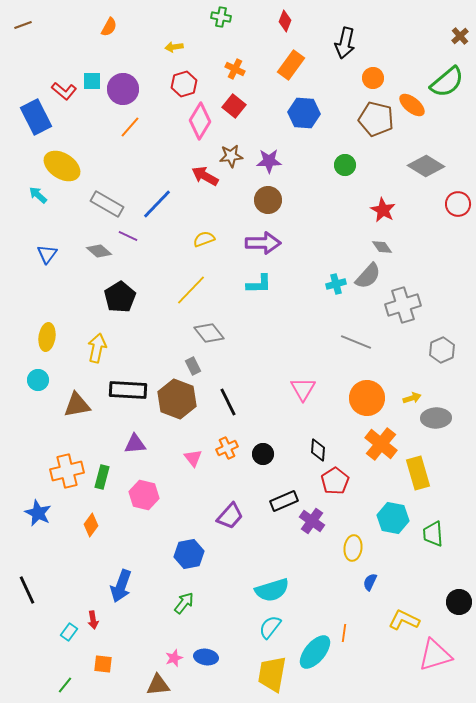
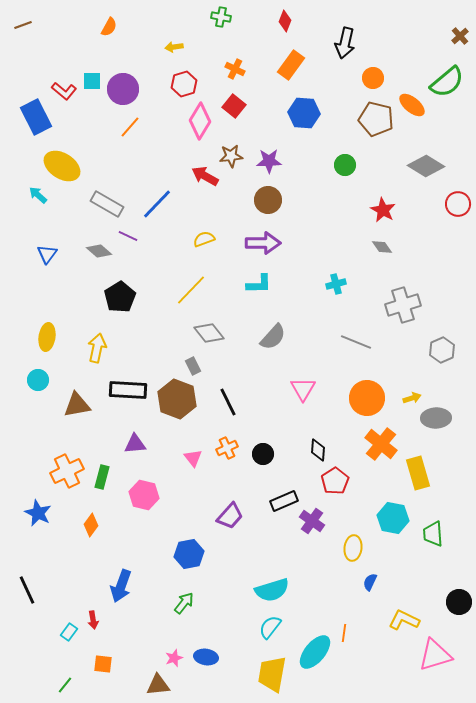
gray semicircle at (368, 276): moved 95 px left, 61 px down
orange cross at (67, 471): rotated 12 degrees counterclockwise
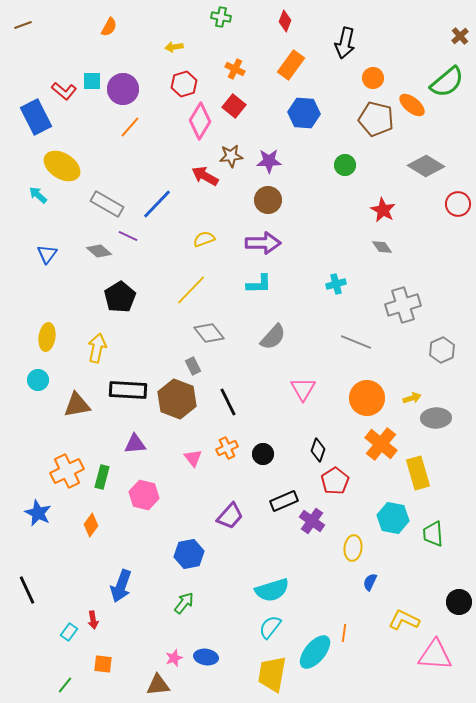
black diamond at (318, 450): rotated 15 degrees clockwise
pink triangle at (435, 655): rotated 21 degrees clockwise
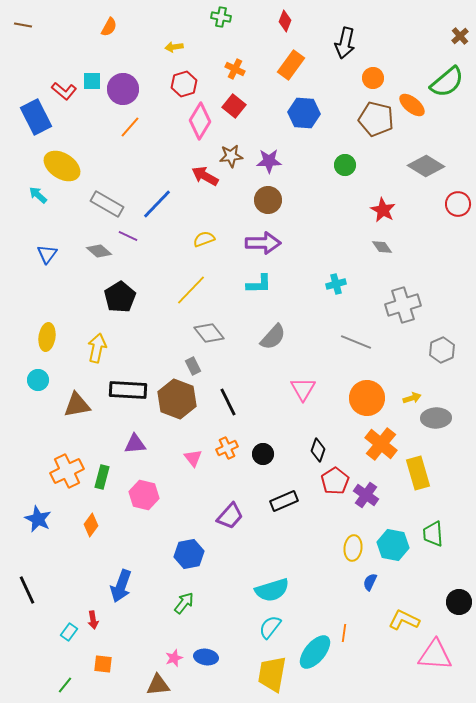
brown line at (23, 25): rotated 30 degrees clockwise
blue star at (38, 513): moved 6 px down
cyan hexagon at (393, 518): moved 27 px down
purple cross at (312, 521): moved 54 px right, 26 px up
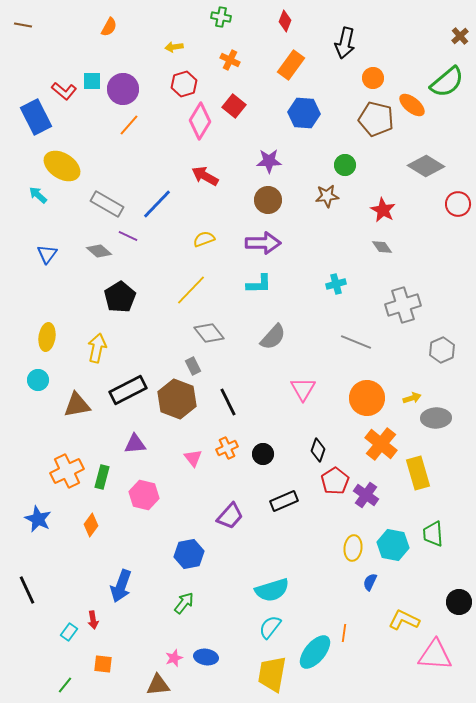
orange cross at (235, 69): moved 5 px left, 9 px up
orange line at (130, 127): moved 1 px left, 2 px up
brown star at (231, 156): moved 96 px right, 40 px down
black rectangle at (128, 390): rotated 30 degrees counterclockwise
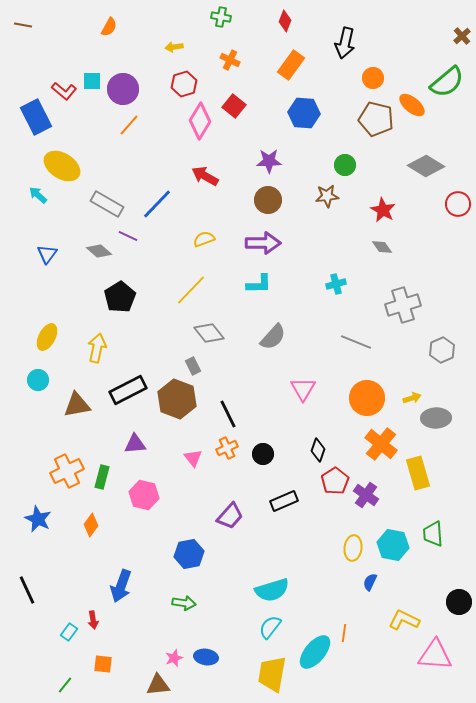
brown cross at (460, 36): moved 2 px right
yellow ellipse at (47, 337): rotated 20 degrees clockwise
black line at (228, 402): moved 12 px down
green arrow at (184, 603): rotated 60 degrees clockwise
